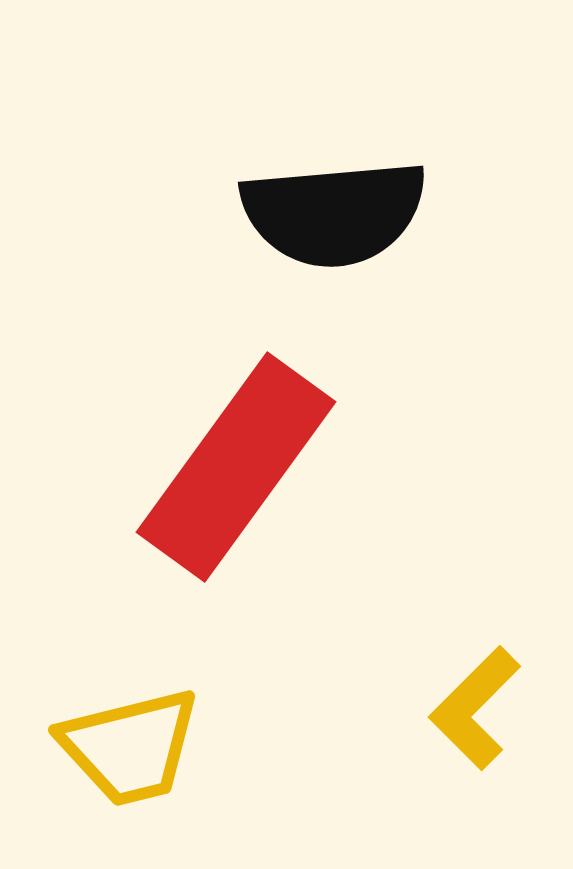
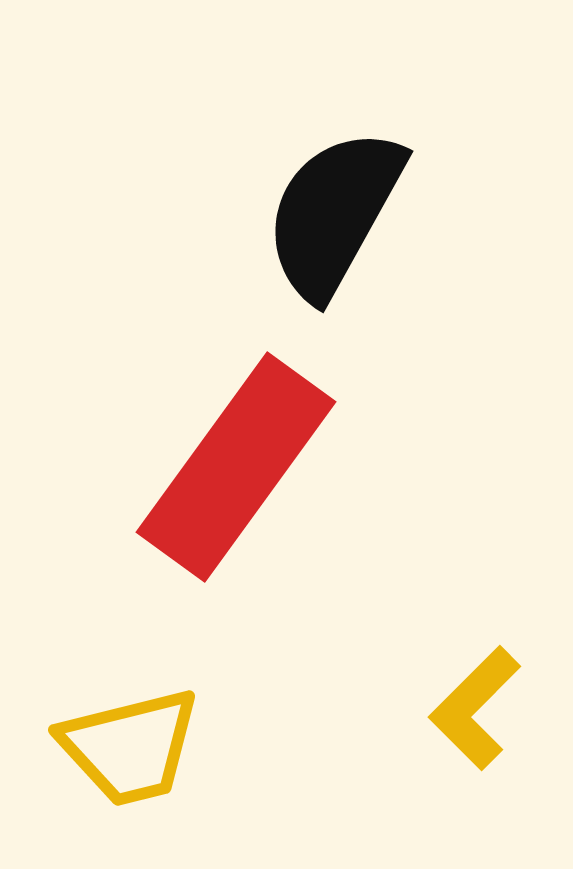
black semicircle: rotated 124 degrees clockwise
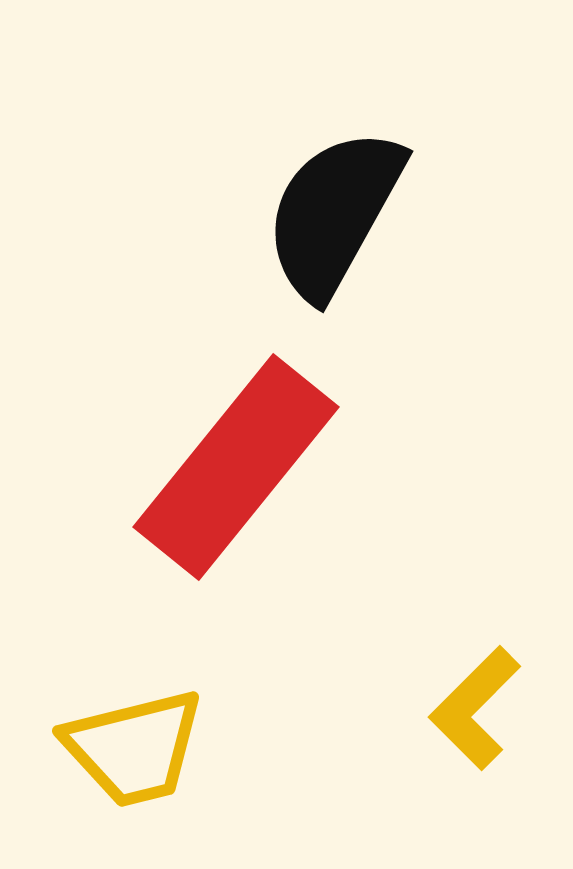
red rectangle: rotated 3 degrees clockwise
yellow trapezoid: moved 4 px right, 1 px down
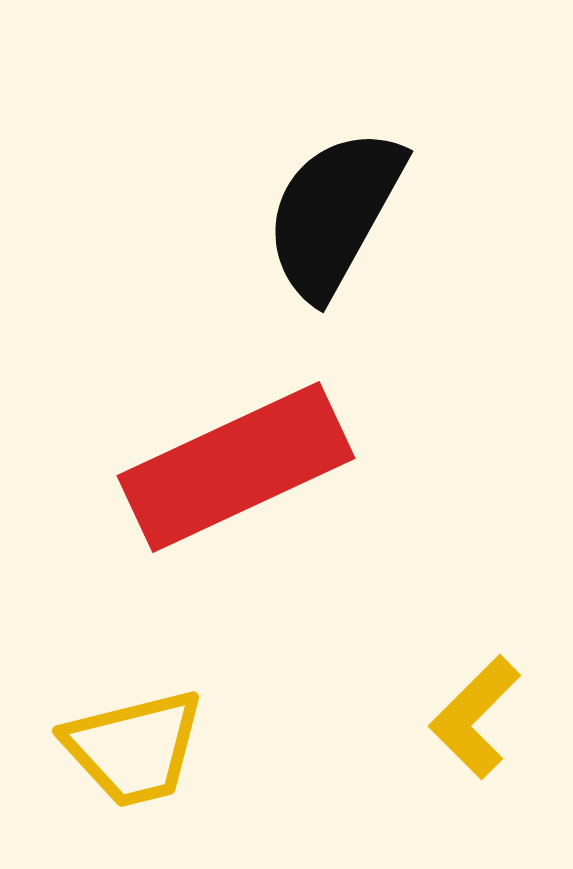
red rectangle: rotated 26 degrees clockwise
yellow L-shape: moved 9 px down
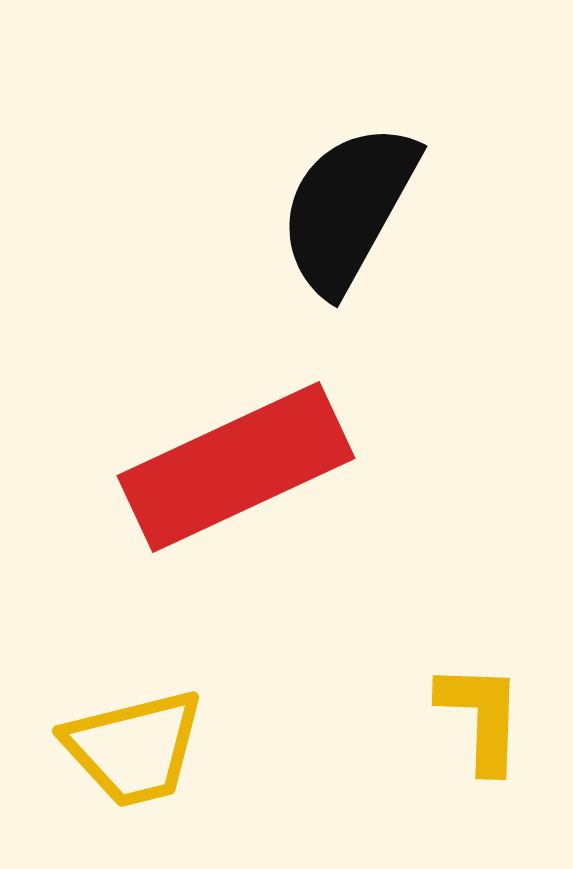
black semicircle: moved 14 px right, 5 px up
yellow L-shape: moved 6 px right; rotated 137 degrees clockwise
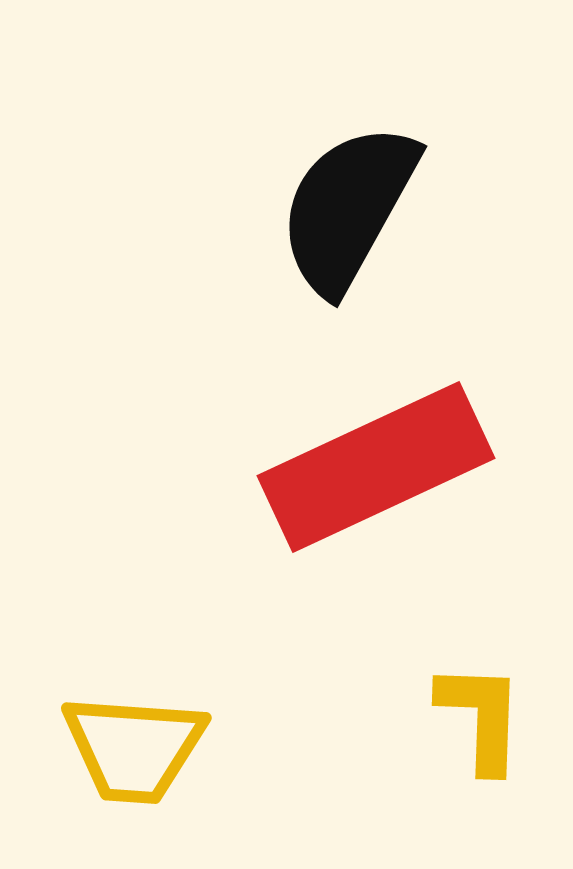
red rectangle: moved 140 px right
yellow trapezoid: rotated 18 degrees clockwise
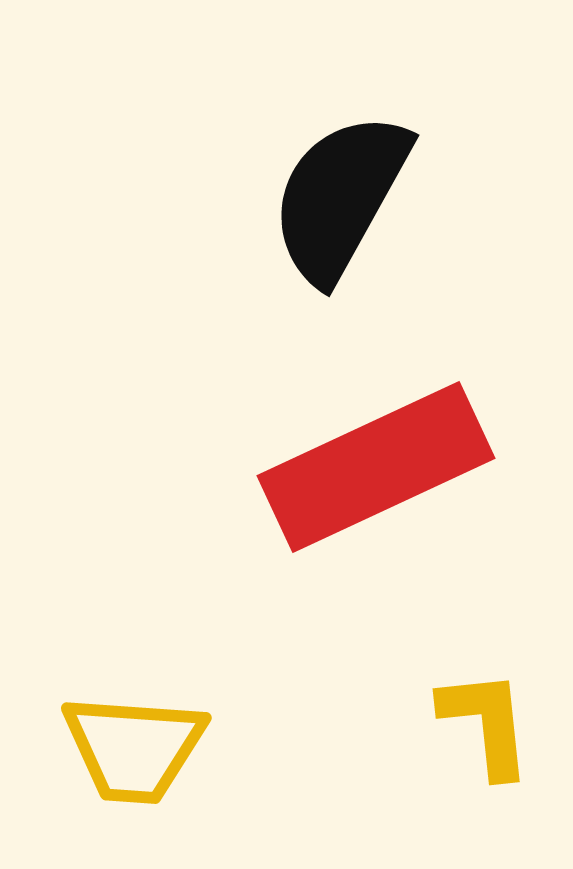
black semicircle: moved 8 px left, 11 px up
yellow L-shape: moved 5 px right, 6 px down; rotated 8 degrees counterclockwise
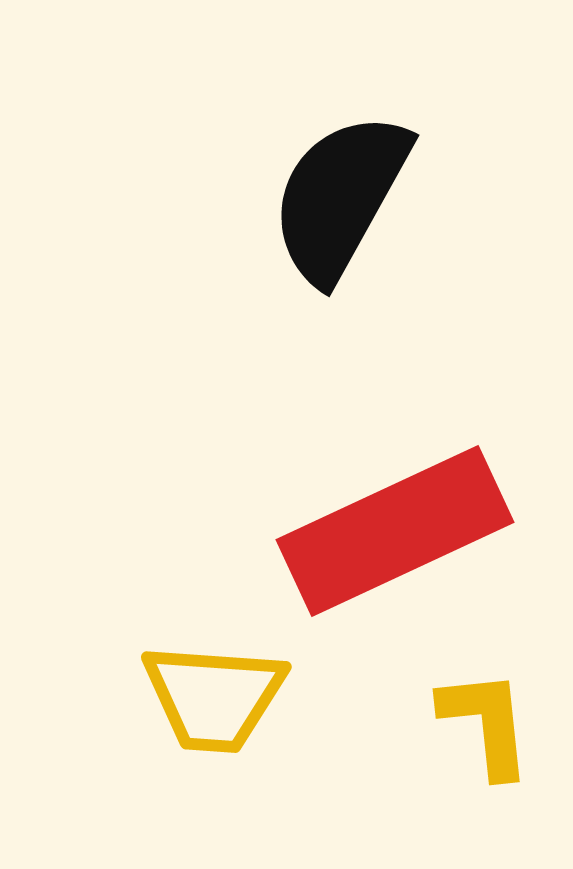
red rectangle: moved 19 px right, 64 px down
yellow trapezoid: moved 80 px right, 51 px up
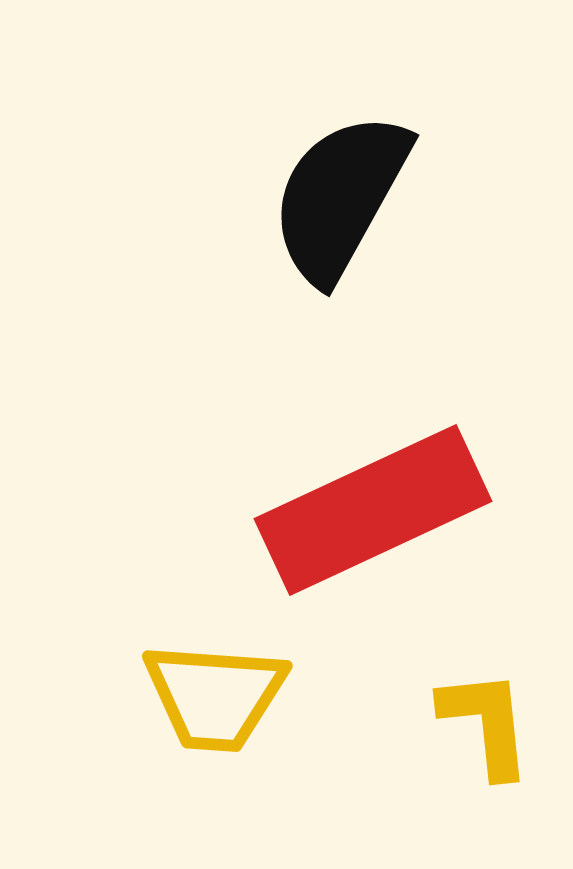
red rectangle: moved 22 px left, 21 px up
yellow trapezoid: moved 1 px right, 1 px up
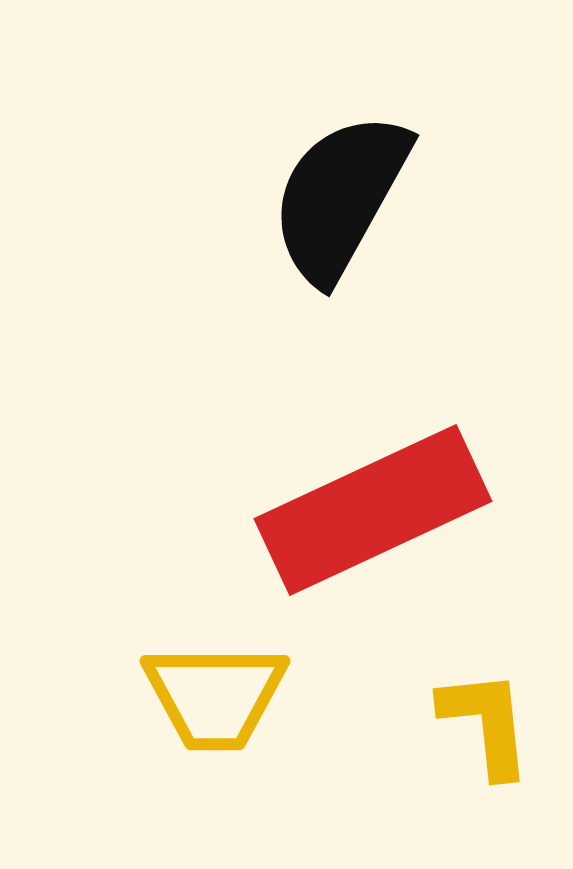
yellow trapezoid: rotated 4 degrees counterclockwise
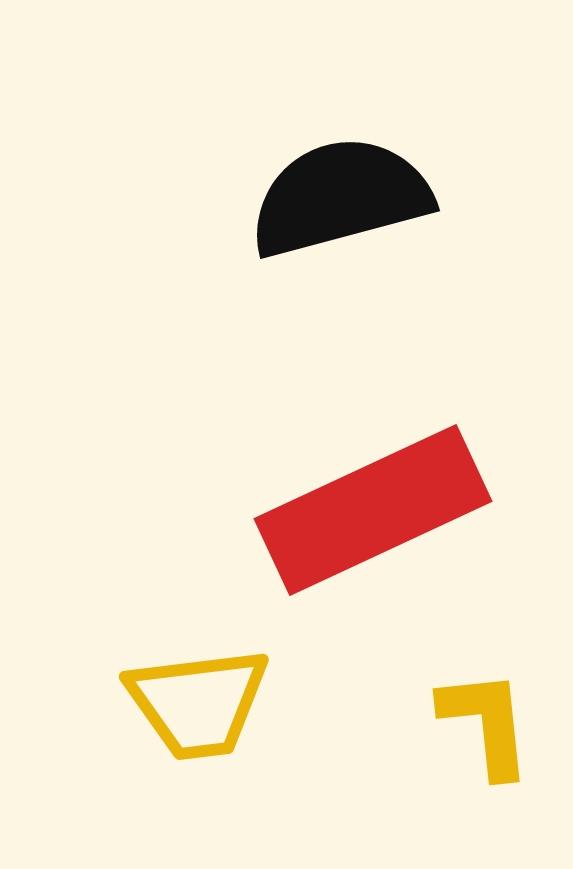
black semicircle: rotated 46 degrees clockwise
yellow trapezoid: moved 17 px left, 7 px down; rotated 7 degrees counterclockwise
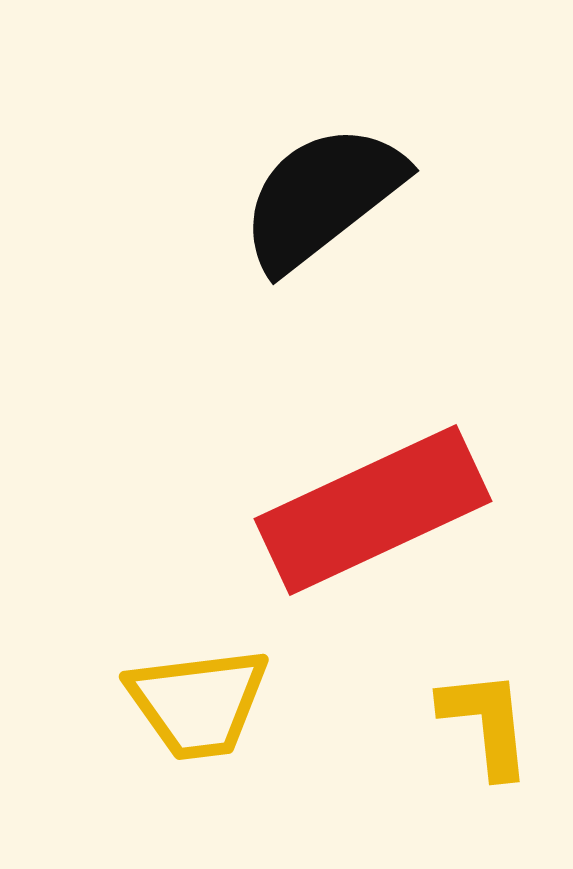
black semicircle: moved 18 px left; rotated 23 degrees counterclockwise
